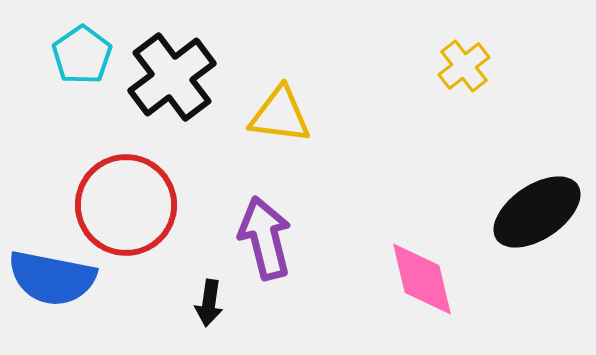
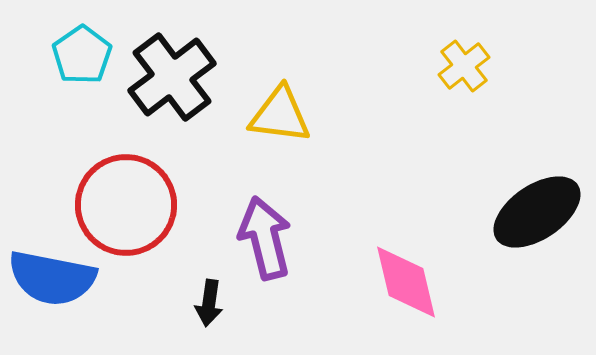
pink diamond: moved 16 px left, 3 px down
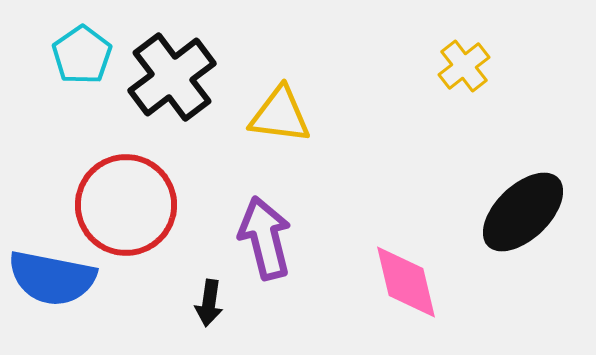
black ellipse: moved 14 px left; rotated 10 degrees counterclockwise
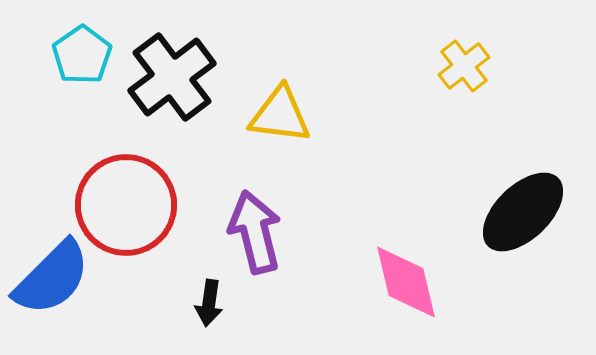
purple arrow: moved 10 px left, 6 px up
blue semicircle: rotated 56 degrees counterclockwise
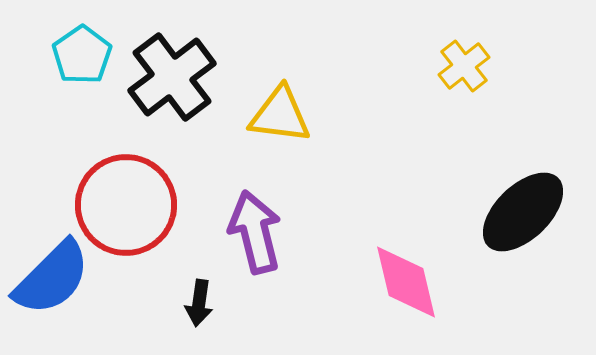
black arrow: moved 10 px left
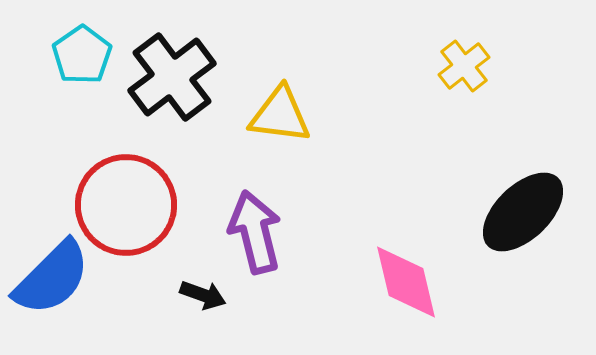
black arrow: moved 4 px right, 8 px up; rotated 78 degrees counterclockwise
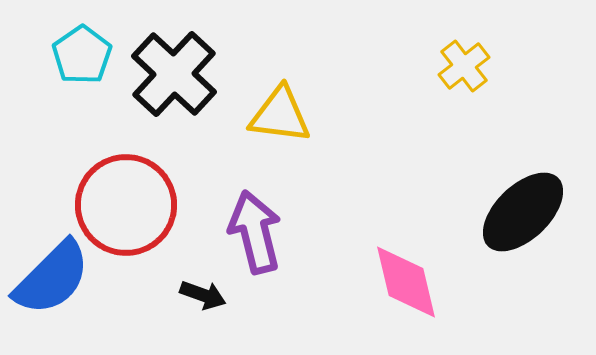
black cross: moved 2 px right, 3 px up; rotated 10 degrees counterclockwise
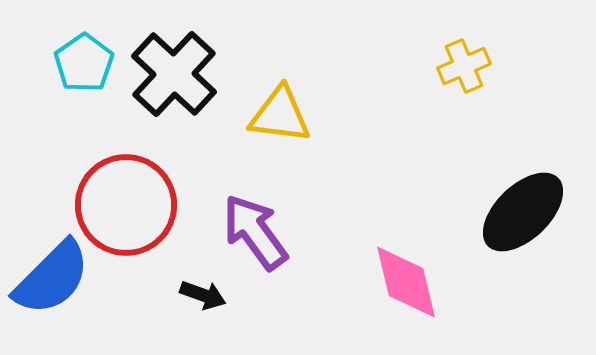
cyan pentagon: moved 2 px right, 8 px down
yellow cross: rotated 15 degrees clockwise
purple arrow: rotated 22 degrees counterclockwise
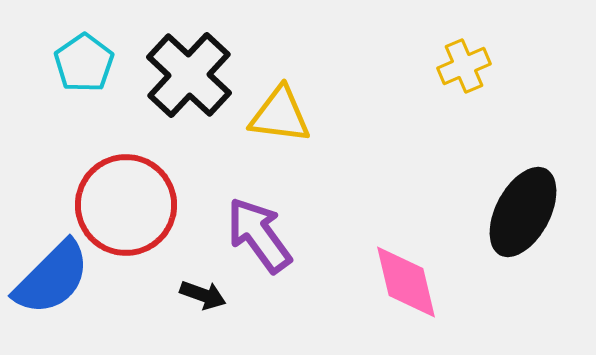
black cross: moved 15 px right, 1 px down
black ellipse: rotated 18 degrees counterclockwise
purple arrow: moved 4 px right, 3 px down
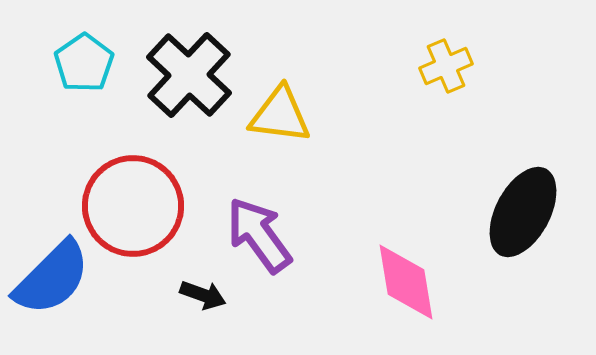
yellow cross: moved 18 px left
red circle: moved 7 px right, 1 px down
pink diamond: rotated 4 degrees clockwise
